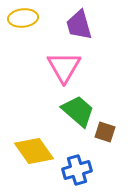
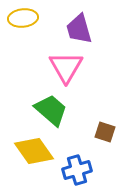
purple trapezoid: moved 4 px down
pink triangle: moved 2 px right
green trapezoid: moved 27 px left, 1 px up
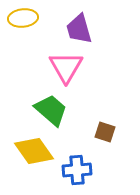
blue cross: rotated 12 degrees clockwise
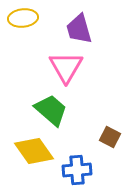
brown square: moved 5 px right, 5 px down; rotated 10 degrees clockwise
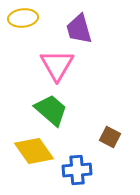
pink triangle: moved 9 px left, 2 px up
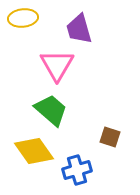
brown square: rotated 10 degrees counterclockwise
blue cross: rotated 12 degrees counterclockwise
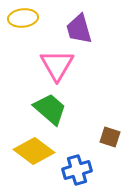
green trapezoid: moved 1 px left, 1 px up
yellow diamond: rotated 18 degrees counterclockwise
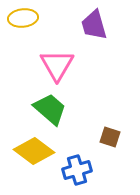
purple trapezoid: moved 15 px right, 4 px up
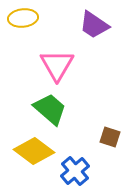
purple trapezoid: rotated 40 degrees counterclockwise
blue cross: moved 2 px left, 1 px down; rotated 24 degrees counterclockwise
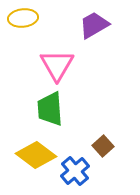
purple trapezoid: rotated 116 degrees clockwise
green trapezoid: rotated 135 degrees counterclockwise
brown square: moved 7 px left, 9 px down; rotated 30 degrees clockwise
yellow diamond: moved 2 px right, 4 px down
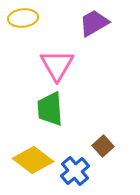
purple trapezoid: moved 2 px up
yellow diamond: moved 3 px left, 5 px down
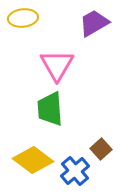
brown square: moved 2 px left, 3 px down
